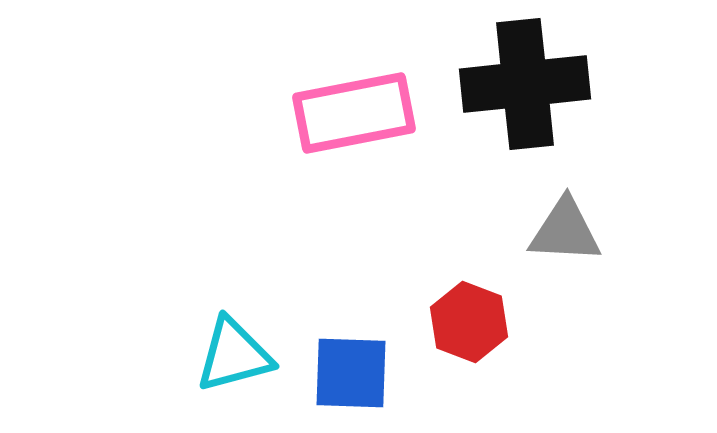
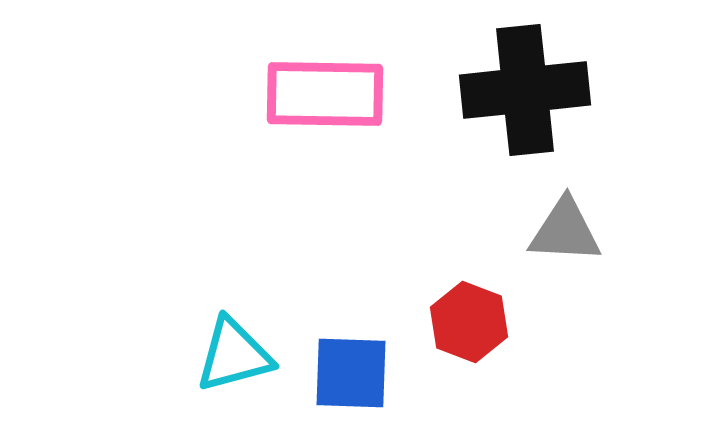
black cross: moved 6 px down
pink rectangle: moved 29 px left, 19 px up; rotated 12 degrees clockwise
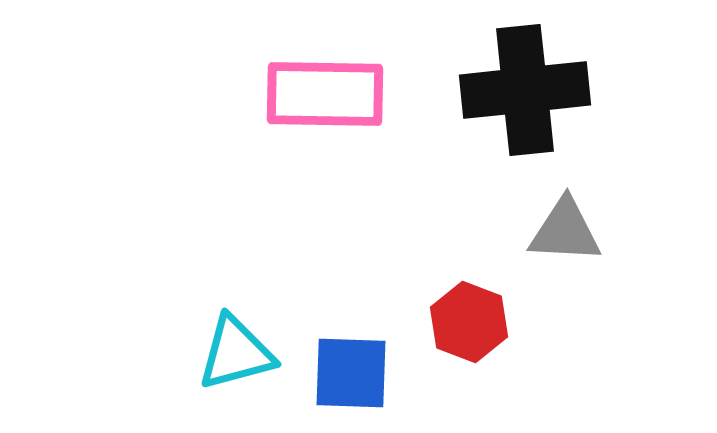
cyan triangle: moved 2 px right, 2 px up
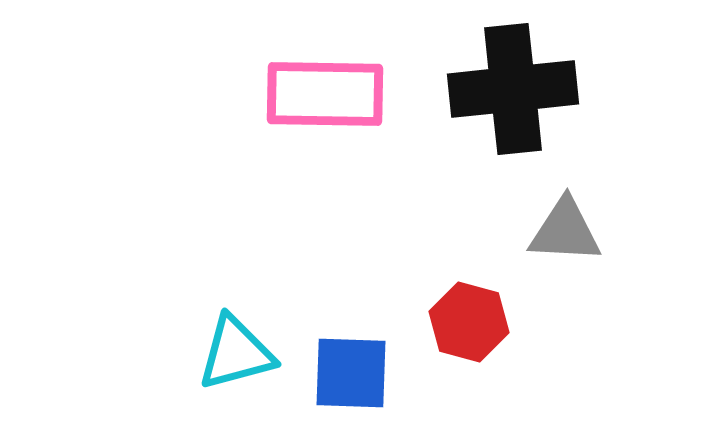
black cross: moved 12 px left, 1 px up
red hexagon: rotated 6 degrees counterclockwise
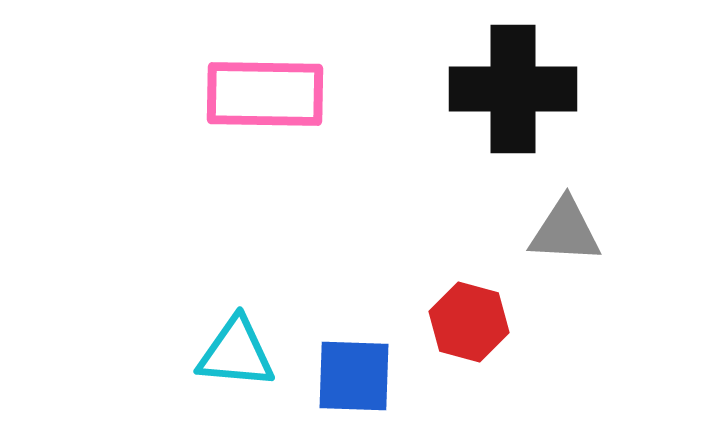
black cross: rotated 6 degrees clockwise
pink rectangle: moved 60 px left
cyan triangle: rotated 20 degrees clockwise
blue square: moved 3 px right, 3 px down
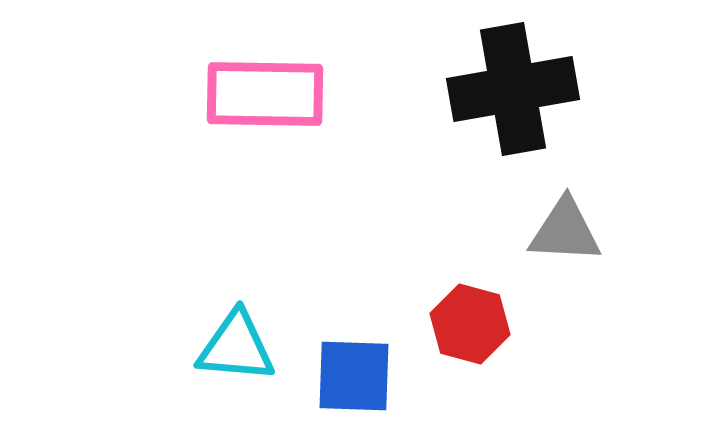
black cross: rotated 10 degrees counterclockwise
red hexagon: moved 1 px right, 2 px down
cyan triangle: moved 6 px up
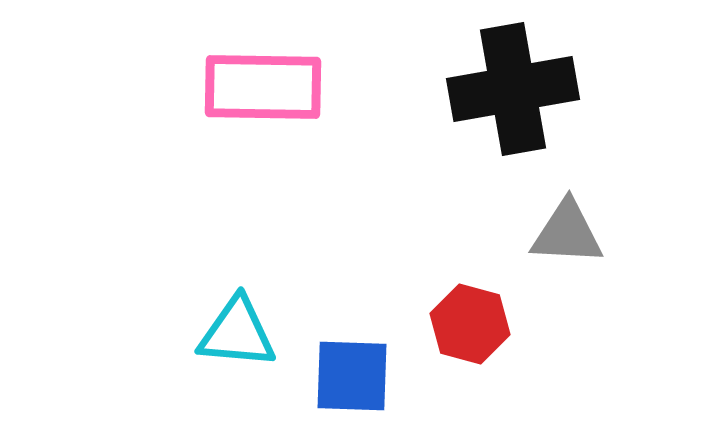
pink rectangle: moved 2 px left, 7 px up
gray triangle: moved 2 px right, 2 px down
cyan triangle: moved 1 px right, 14 px up
blue square: moved 2 px left
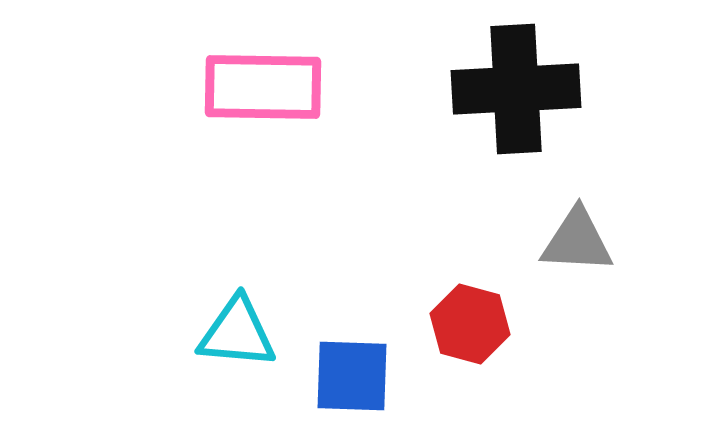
black cross: moved 3 px right; rotated 7 degrees clockwise
gray triangle: moved 10 px right, 8 px down
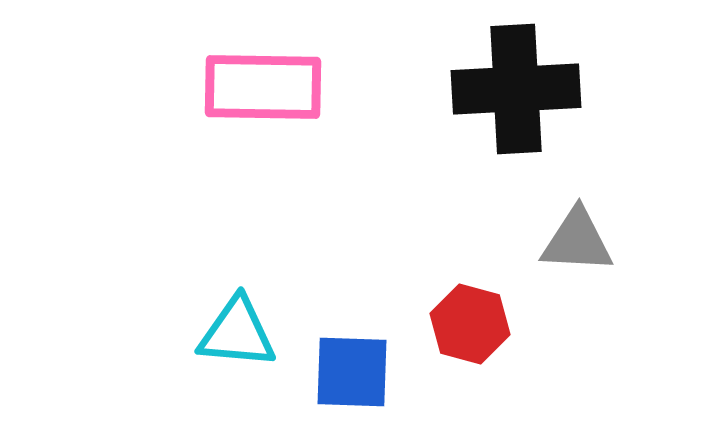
blue square: moved 4 px up
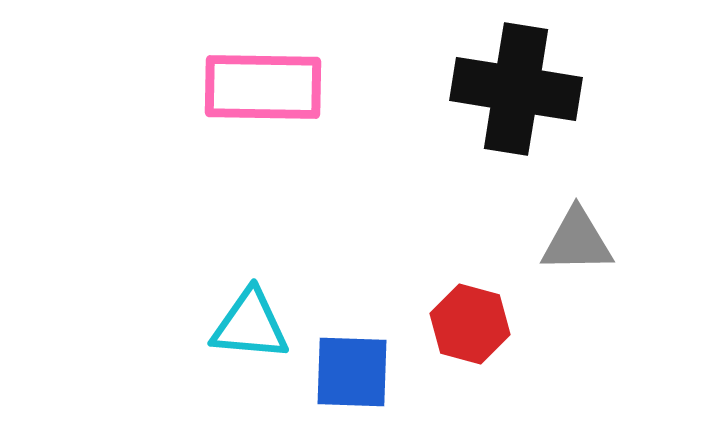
black cross: rotated 12 degrees clockwise
gray triangle: rotated 4 degrees counterclockwise
cyan triangle: moved 13 px right, 8 px up
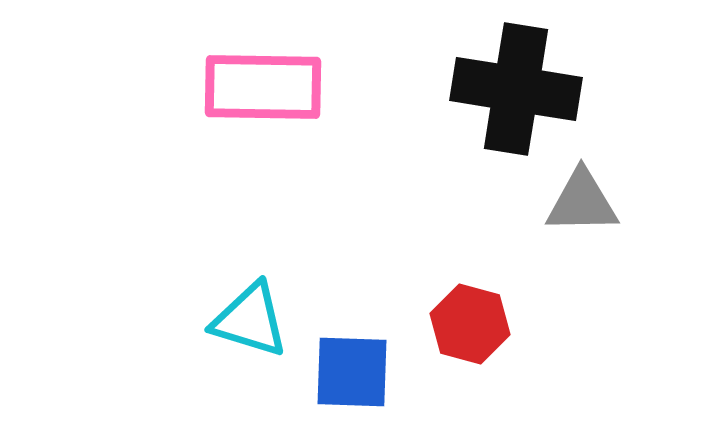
gray triangle: moved 5 px right, 39 px up
cyan triangle: moved 5 px up; rotated 12 degrees clockwise
